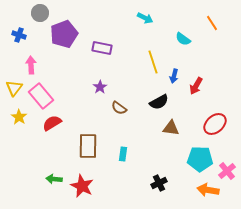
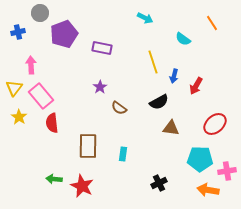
blue cross: moved 1 px left, 3 px up; rotated 32 degrees counterclockwise
red semicircle: rotated 66 degrees counterclockwise
pink cross: rotated 30 degrees clockwise
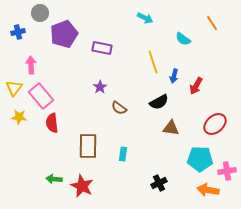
yellow star: rotated 28 degrees counterclockwise
